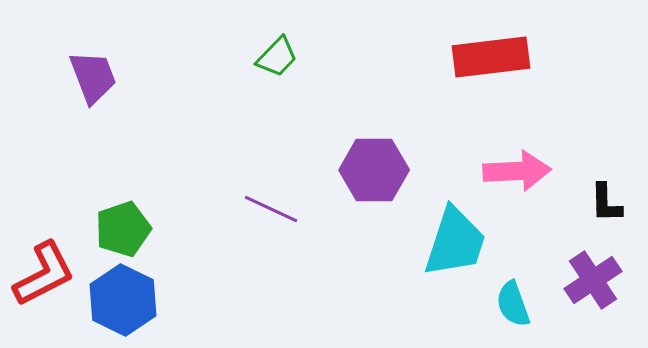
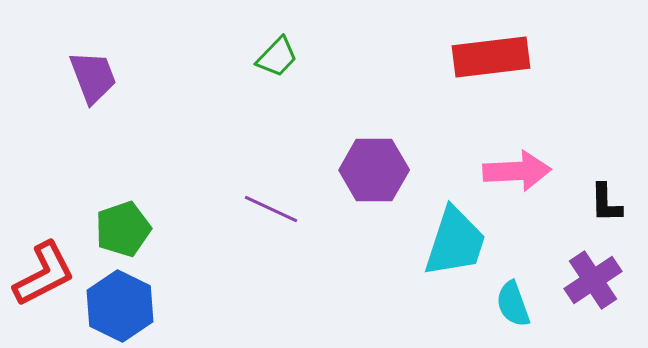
blue hexagon: moved 3 px left, 6 px down
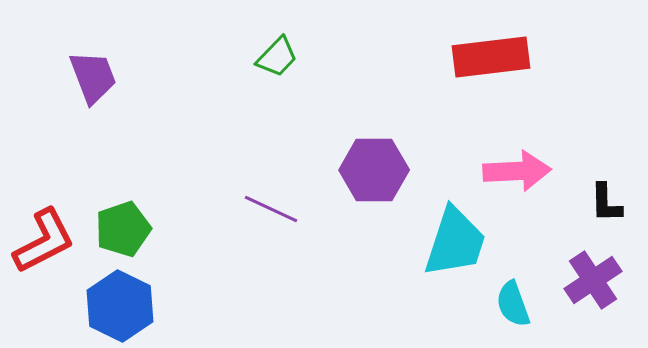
red L-shape: moved 33 px up
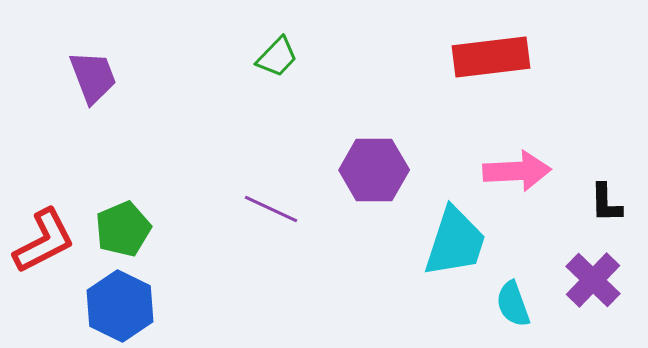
green pentagon: rotated 4 degrees counterclockwise
purple cross: rotated 12 degrees counterclockwise
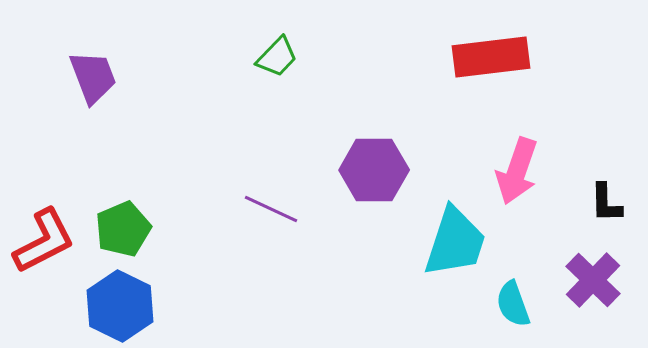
pink arrow: rotated 112 degrees clockwise
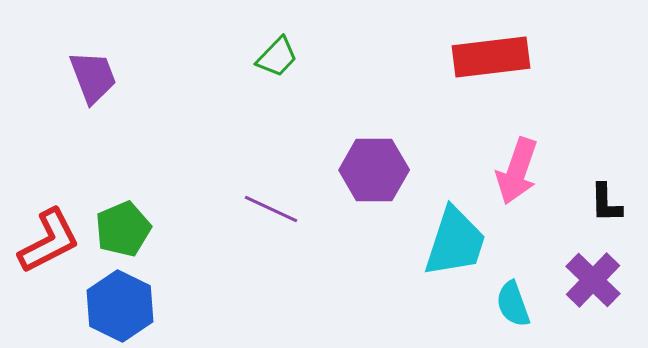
red L-shape: moved 5 px right
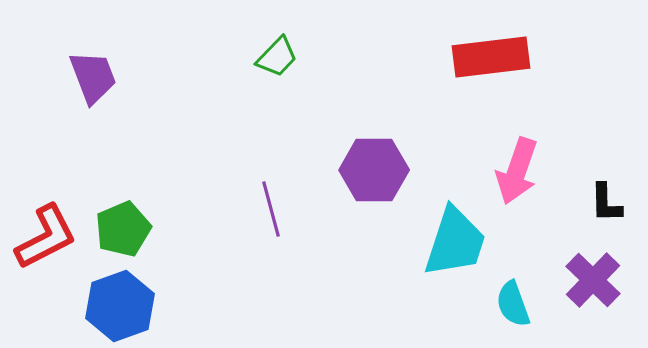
purple line: rotated 50 degrees clockwise
red L-shape: moved 3 px left, 4 px up
blue hexagon: rotated 14 degrees clockwise
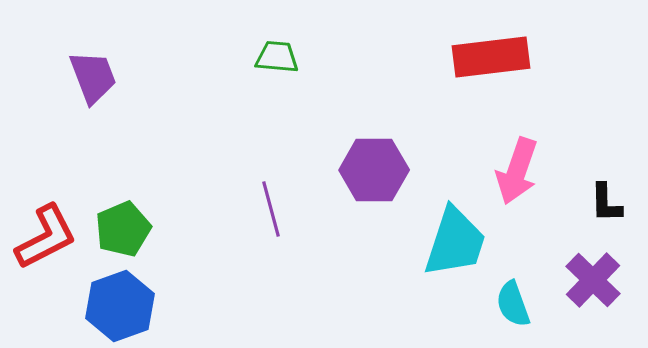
green trapezoid: rotated 129 degrees counterclockwise
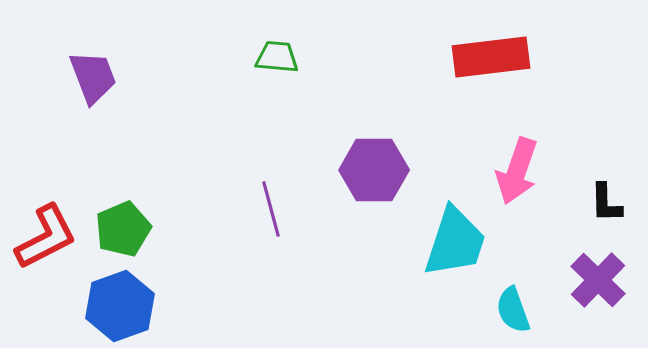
purple cross: moved 5 px right
cyan semicircle: moved 6 px down
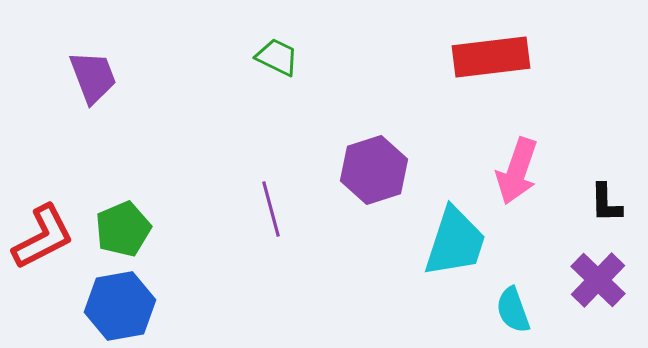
green trapezoid: rotated 21 degrees clockwise
purple hexagon: rotated 18 degrees counterclockwise
red L-shape: moved 3 px left
blue hexagon: rotated 10 degrees clockwise
